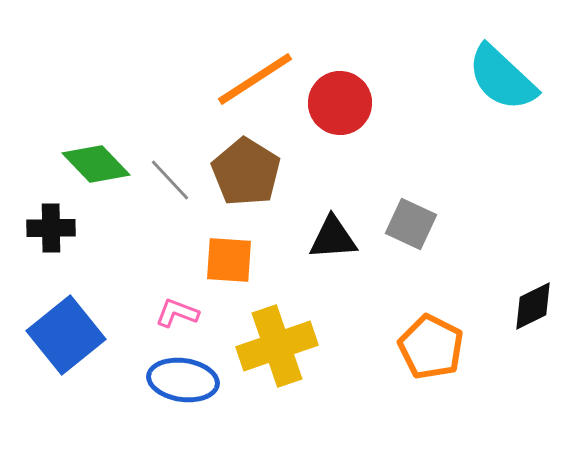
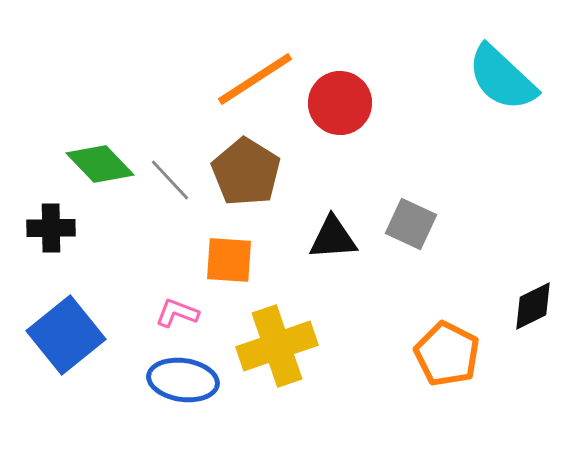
green diamond: moved 4 px right
orange pentagon: moved 16 px right, 7 px down
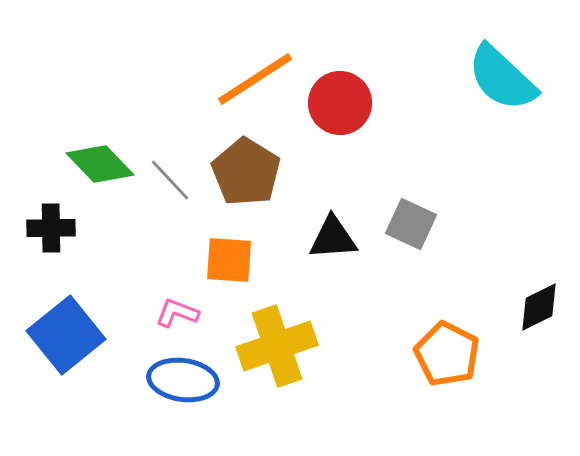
black diamond: moved 6 px right, 1 px down
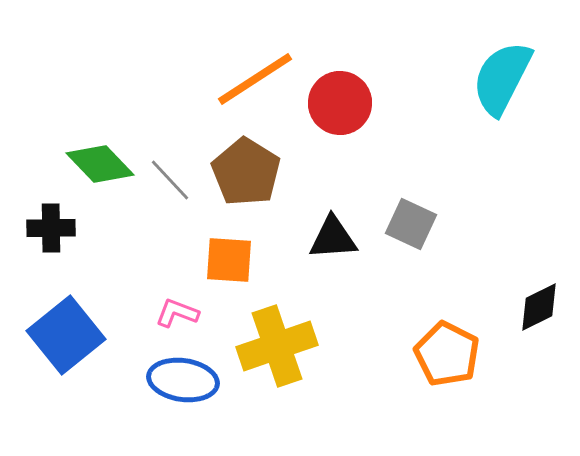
cyan semicircle: rotated 74 degrees clockwise
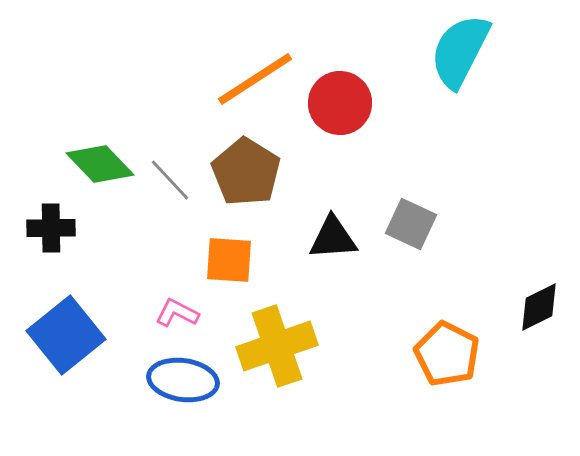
cyan semicircle: moved 42 px left, 27 px up
pink L-shape: rotated 6 degrees clockwise
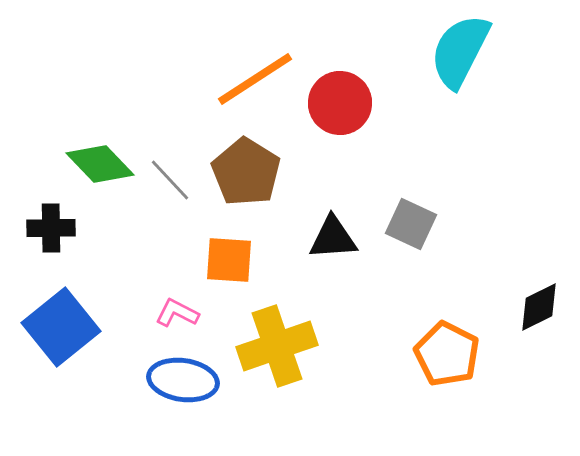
blue square: moved 5 px left, 8 px up
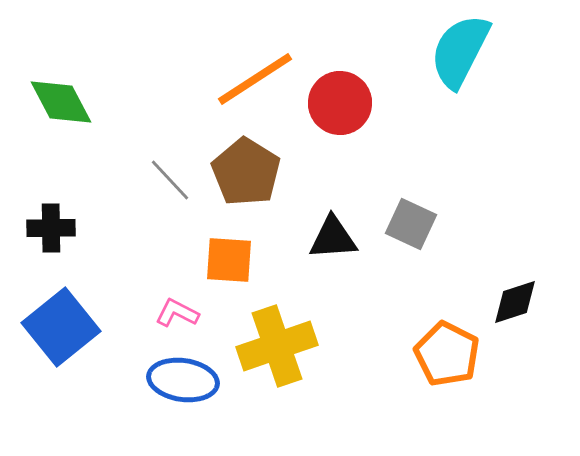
green diamond: moved 39 px left, 62 px up; rotated 16 degrees clockwise
black diamond: moved 24 px left, 5 px up; rotated 8 degrees clockwise
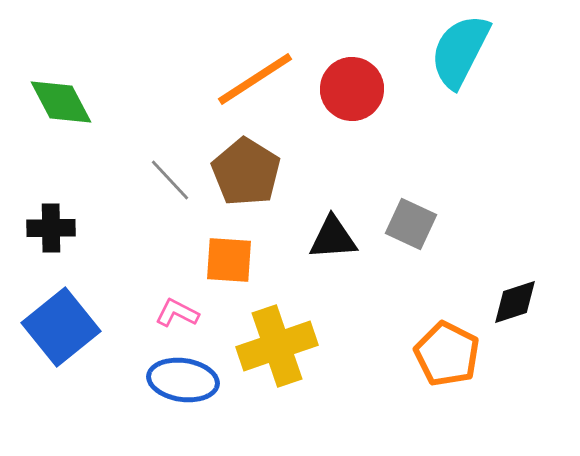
red circle: moved 12 px right, 14 px up
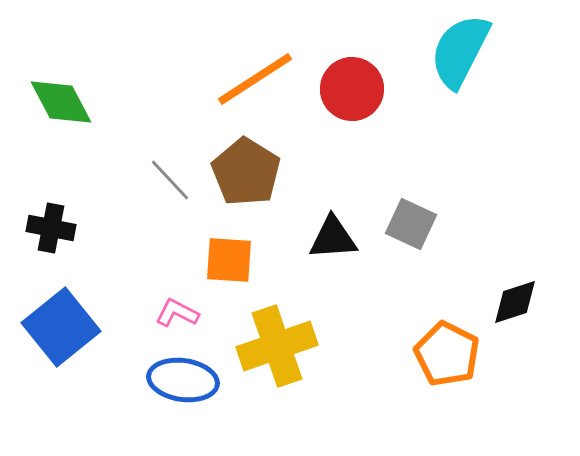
black cross: rotated 12 degrees clockwise
